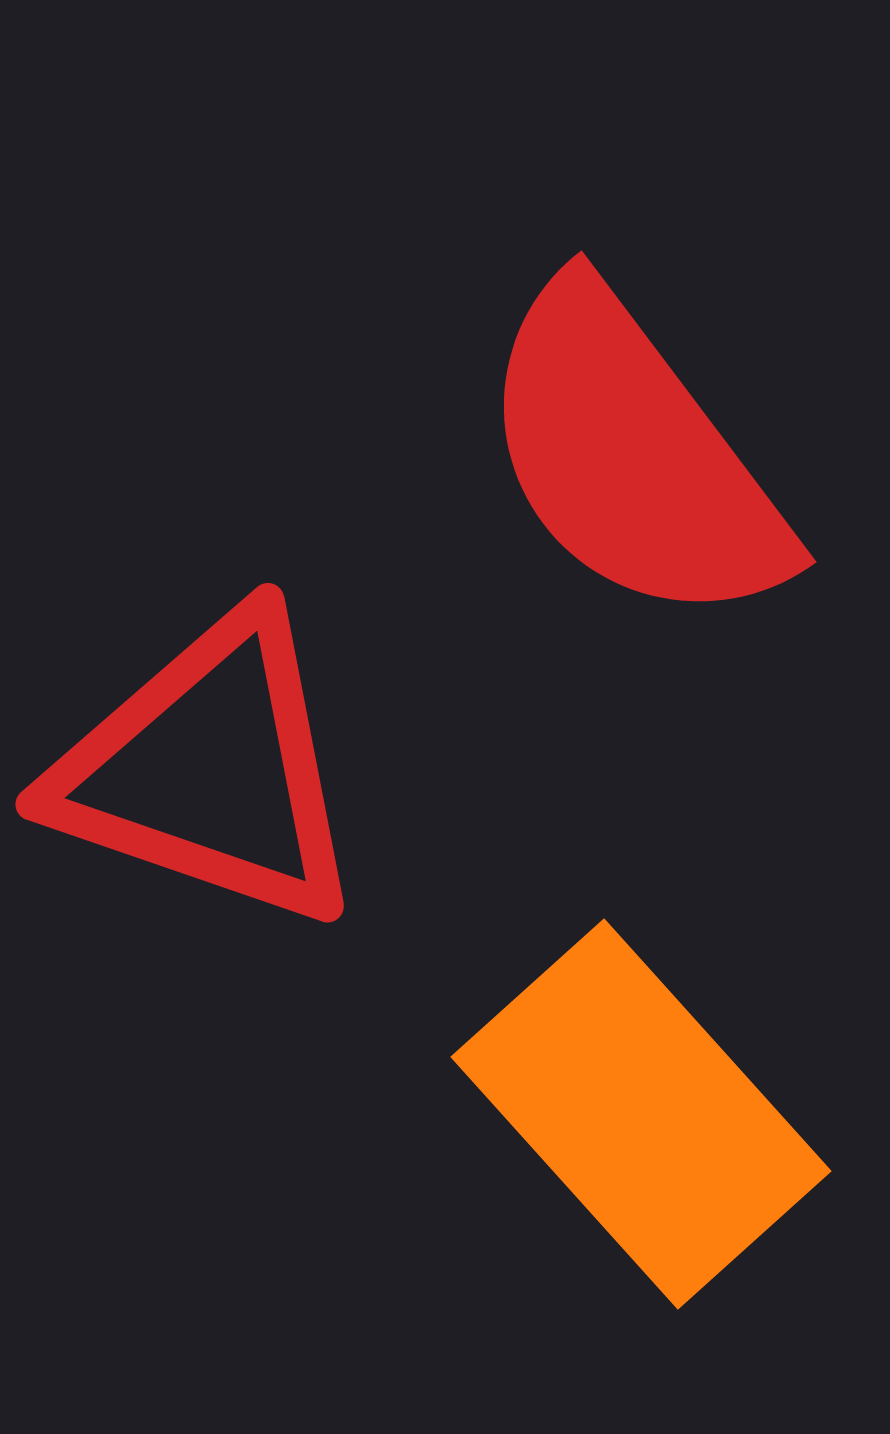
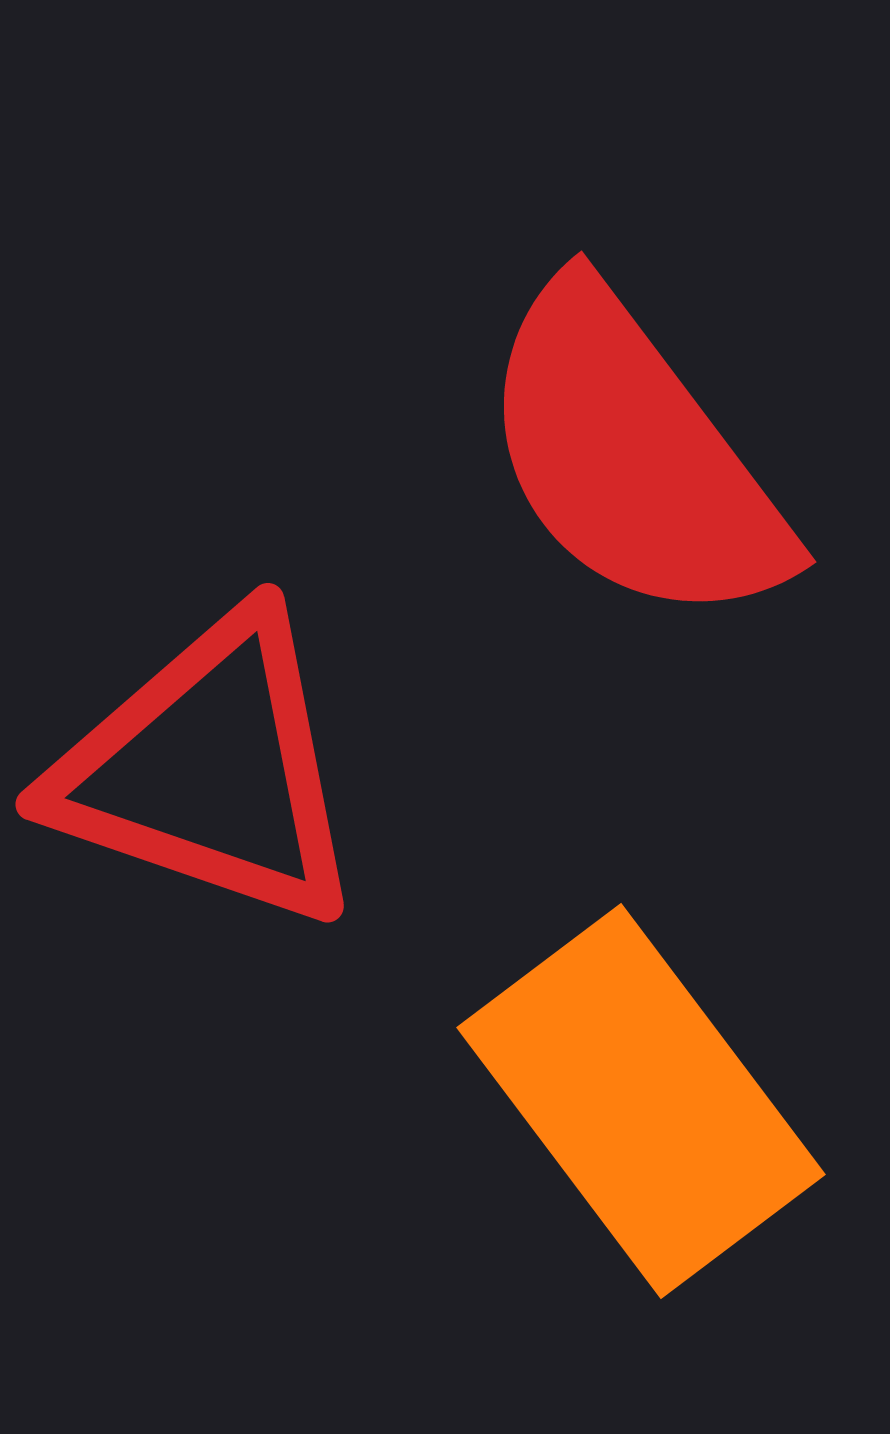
orange rectangle: moved 13 px up; rotated 5 degrees clockwise
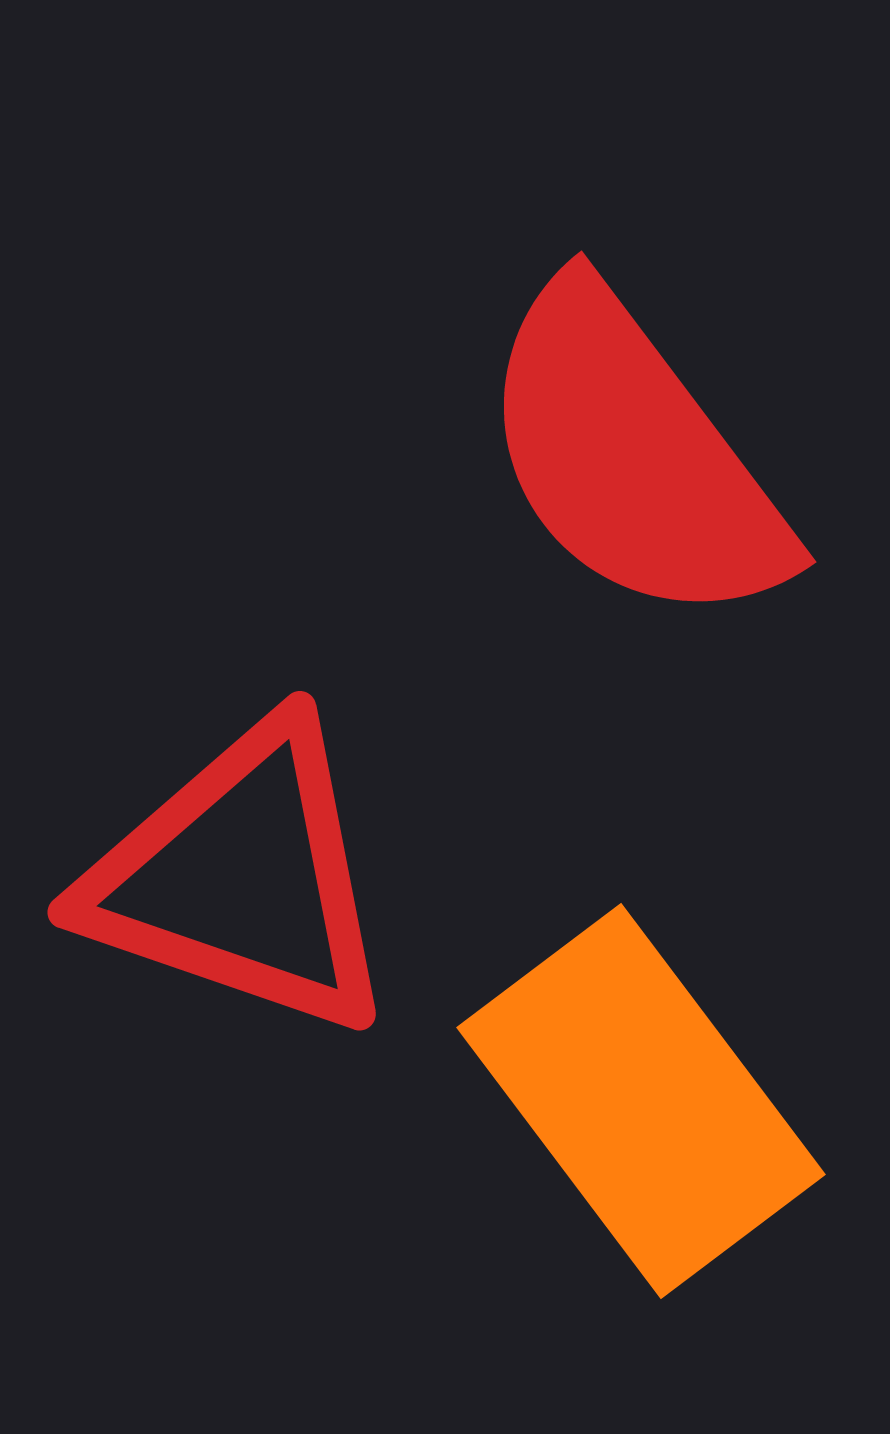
red triangle: moved 32 px right, 108 px down
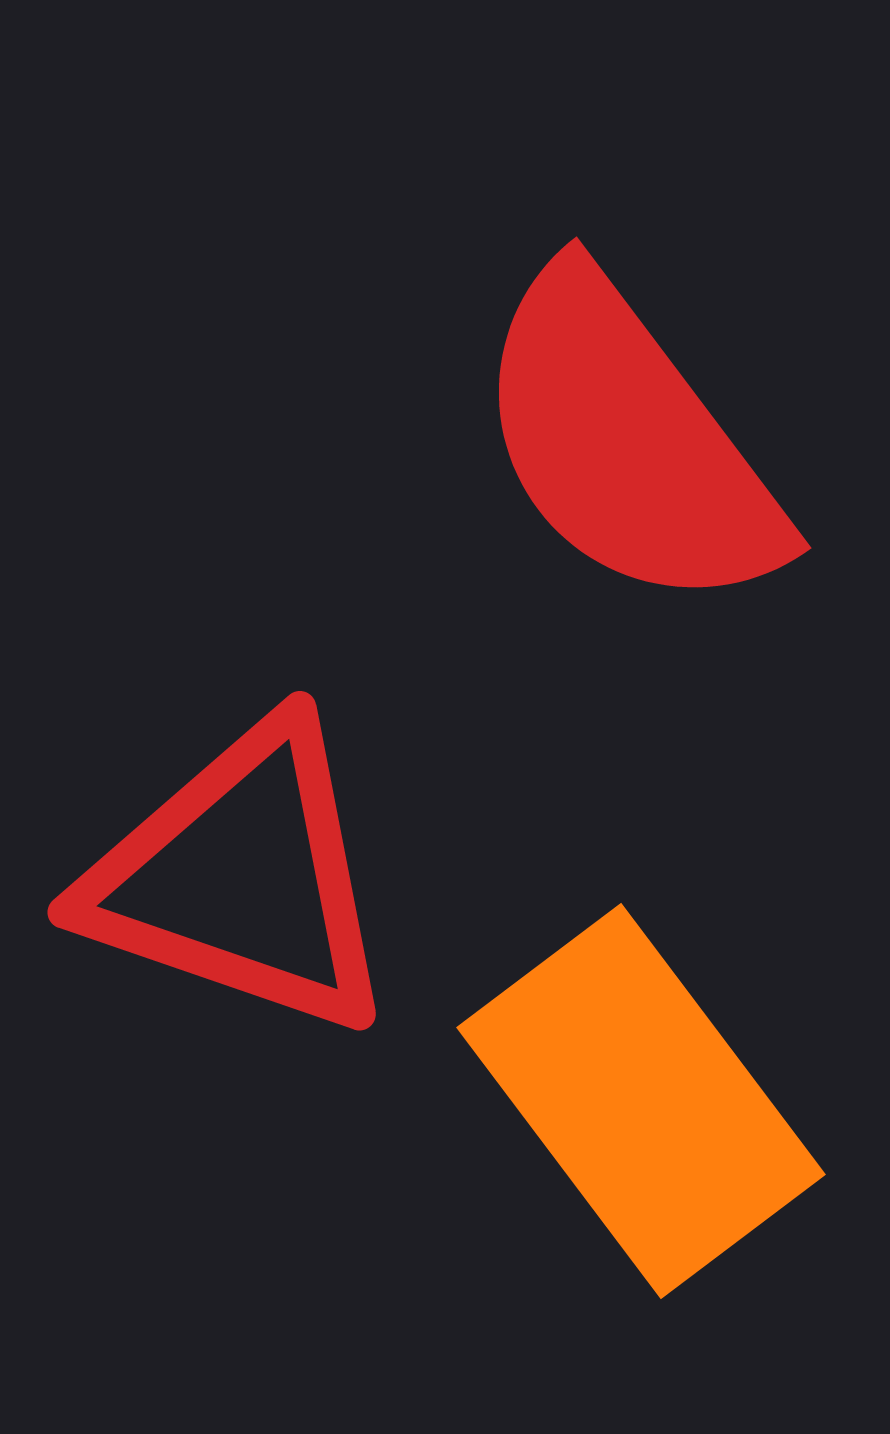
red semicircle: moved 5 px left, 14 px up
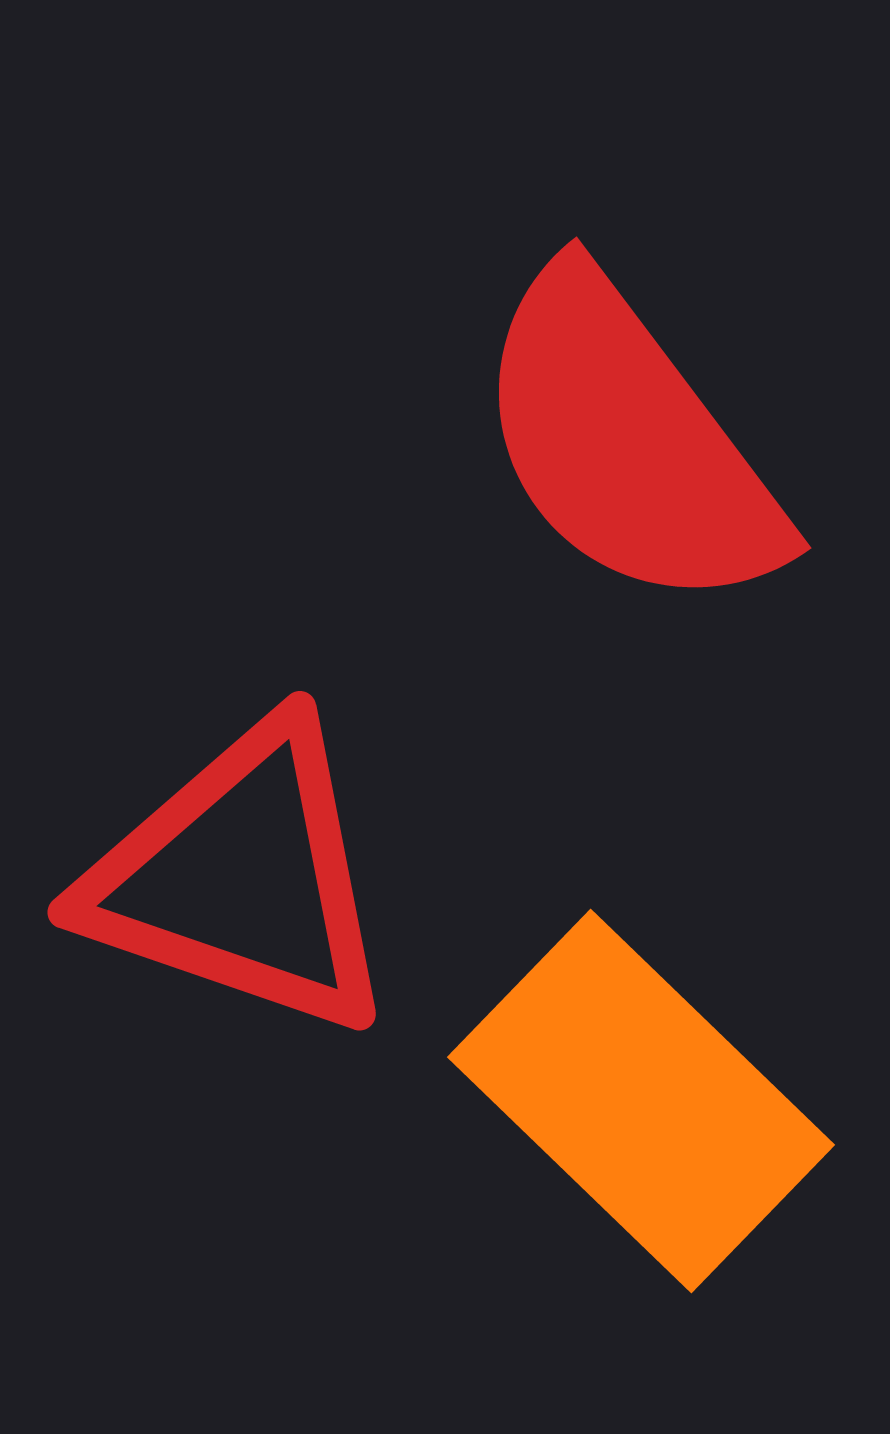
orange rectangle: rotated 9 degrees counterclockwise
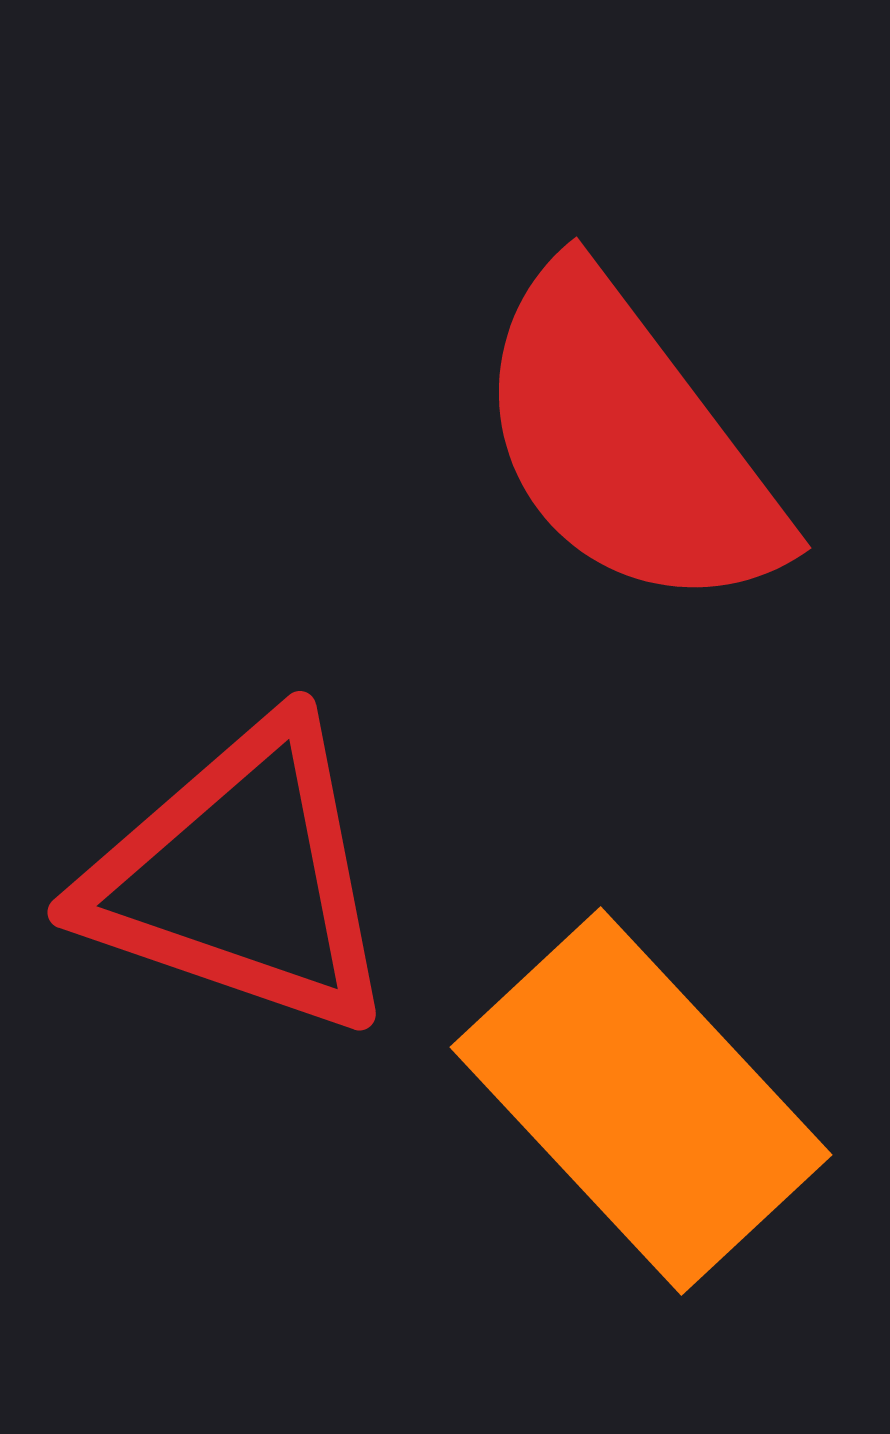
orange rectangle: rotated 3 degrees clockwise
